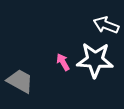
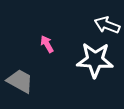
white arrow: moved 1 px right
pink arrow: moved 16 px left, 18 px up
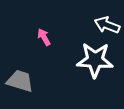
pink arrow: moved 3 px left, 7 px up
gray trapezoid: rotated 12 degrees counterclockwise
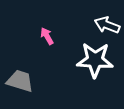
pink arrow: moved 3 px right, 1 px up
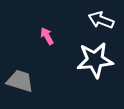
white arrow: moved 6 px left, 5 px up
white star: rotated 9 degrees counterclockwise
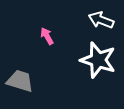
white star: moved 3 px right; rotated 24 degrees clockwise
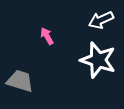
white arrow: rotated 45 degrees counterclockwise
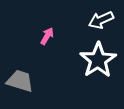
pink arrow: rotated 60 degrees clockwise
white star: rotated 21 degrees clockwise
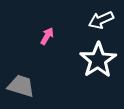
gray trapezoid: moved 1 px right, 5 px down
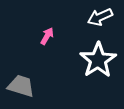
white arrow: moved 1 px left, 3 px up
